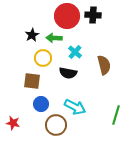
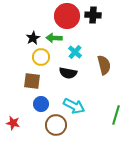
black star: moved 1 px right, 3 px down
yellow circle: moved 2 px left, 1 px up
cyan arrow: moved 1 px left, 1 px up
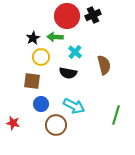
black cross: rotated 28 degrees counterclockwise
green arrow: moved 1 px right, 1 px up
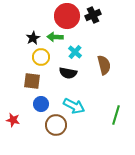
red star: moved 3 px up
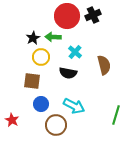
green arrow: moved 2 px left
red star: moved 1 px left; rotated 16 degrees clockwise
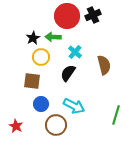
black semicircle: rotated 114 degrees clockwise
red star: moved 4 px right, 6 px down
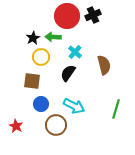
green line: moved 6 px up
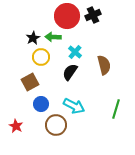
black semicircle: moved 2 px right, 1 px up
brown square: moved 2 px left, 1 px down; rotated 36 degrees counterclockwise
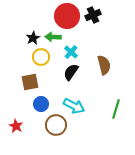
cyan cross: moved 4 px left
black semicircle: moved 1 px right
brown square: rotated 18 degrees clockwise
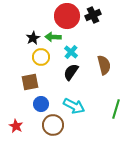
brown circle: moved 3 px left
